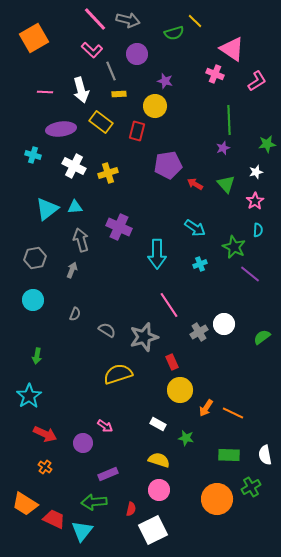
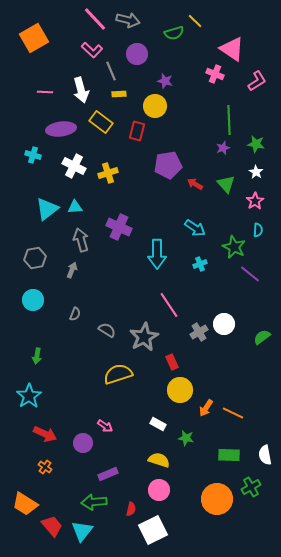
green star at (267, 144): moved 11 px left; rotated 18 degrees clockwise
white star at (256, 172): rotated 24 degrees counterclockwise
gray star at (144, 337): rotated 12 degrees counterclockwise
red trapezoid at (54, 519): moved 2 px left, 7 px down; rotated 25 degrees clockwise
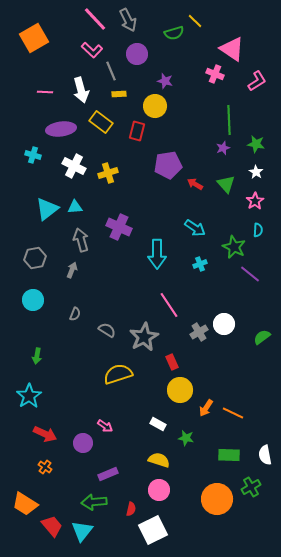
gray arrow at (128, 20): rotated 50 degrees clockwise
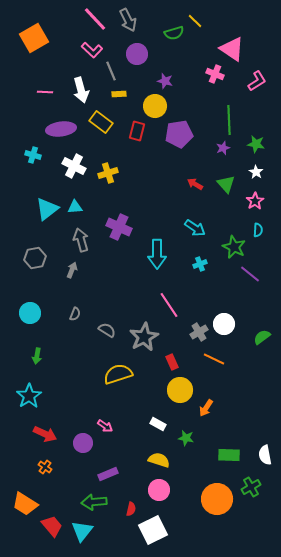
purple pentagon at (168, 165): moved 11 px right, 31 px up
cyan circle at (33, 300): moved 3 px left, 13 px down
orange line at (233, 413): moved 19 px left, 54 px up
